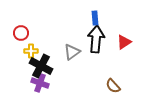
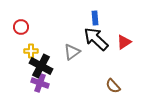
red circle: moved 6 px up
black arrow: rotated 52 degrees counterclockwise
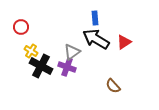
black arrow: rotated 12 degrees counterclockwise
yellow cross: rotated 32 degrees clockwise
purple cross: moved 27 px right, 16 px up
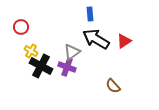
blue rectangle: moved 5 px left, 4 px up
red triangle: moved 1 px up
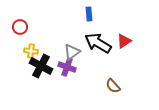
blue rectangle: moved 1 px left
red circle: moved 1 px left
black arrow: moved 2 px right, 4 px down
yellow cross: rotated 24 degrees counterclockwise
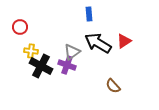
purple cross: moved 2 px up
